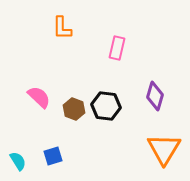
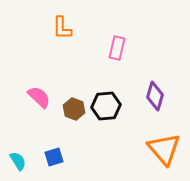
black hexagon: rotated 12 degrees counterclockwise
orange triangle: rotated 12 degrees counterclockwise
blue square: moved 1 px right, 1 px down
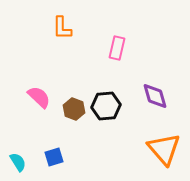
purple diamond: rotated 32 degrees counterclockwise
cyan semicircle: moved 1 px down
